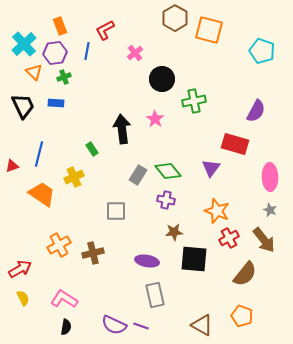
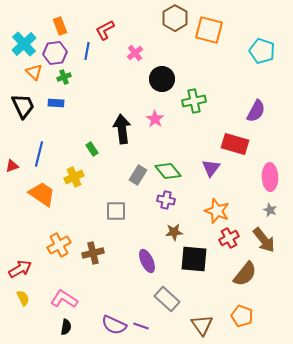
purple ellipse at (147, 261): rotated 55 degrees clockwise
gray rectangle at (155, 295): moved 12 px right, 4 px down; rotated 35 degrees counterclockwise
brown triangle at (202, 325): rotated 25 degrees clockwise
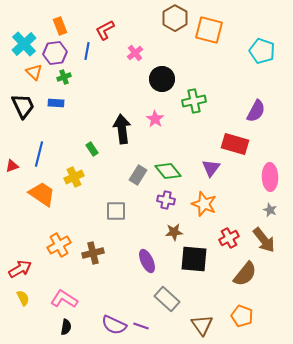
orange star at (217, 211): moved 13 px left, 7 px up
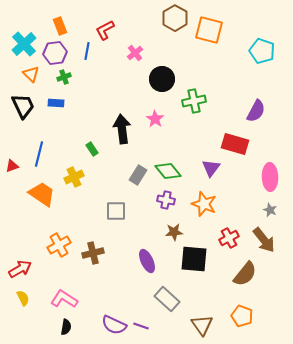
orange triangle at (34, 72): moved 3 px left, 2 px down
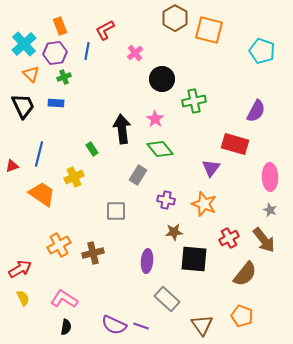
green diamond at (168, 171): moved 8 px left, 22 px up
purple ellipse at (147, 261): rotated 30 degrees clockwise
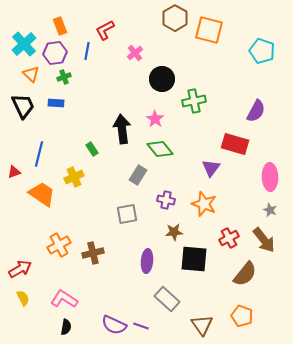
red triangle at (12, 166): moved 2 px right, 6 px down
gray square at (116, 211): moved 11 px right, 3 px down; rotated 10 degrees counterclockwise
